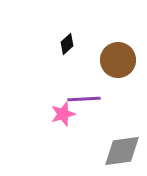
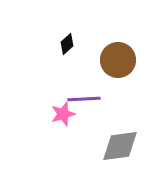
gray diamond: moved 2 px left, 5 px up
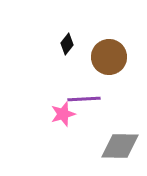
black diamond: rotated 10 degrees counterclockwise
brown circle: moved 9 px left, 3 px up
gray diamond: rotated 9 degrees clockwise
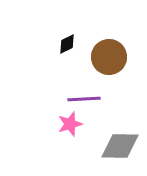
black diamond: rotated 25 degrees clockwise
pink star: moved 7 px right, 10 px down
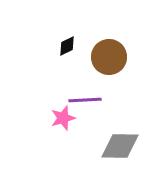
black diamond: moved 2 px down
purple line: moved 1 px right, 1 px down
pink star: moved 7 px left, 6 px up
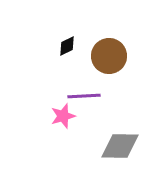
brown circle: moved 1 px up
purple line: moved 1 px left, 4 px up
pink star: moved 2 px up
